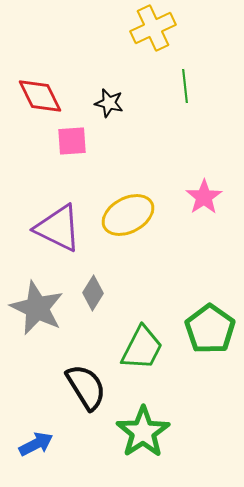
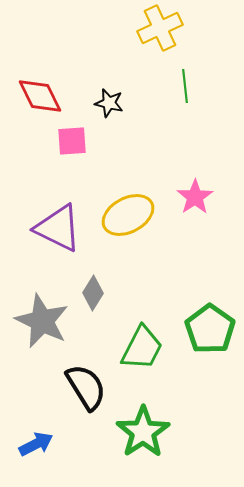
yellow cross: moved 7 px right
pink star: moved 9 px left
gray star: moved 5 px right, 13 px down
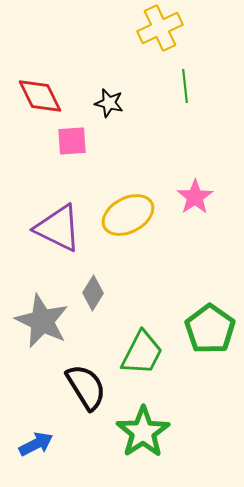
green trapezoid: moved 5 px down
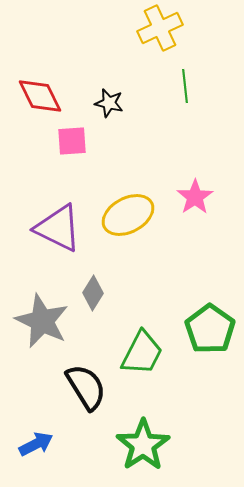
green star: moved 13 px down
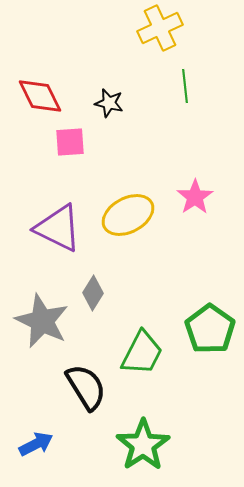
pink square: moved 2 px left, 1 px down
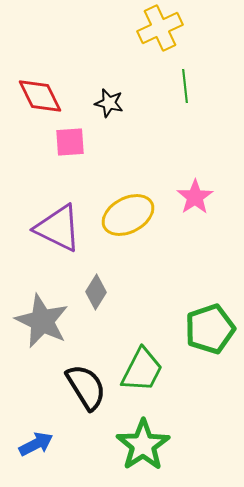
gray diamond: moved 3 px right, 1 px up
green pentagon: rotated 18 degrees clockwise
green trapezoid: moved 17 px down
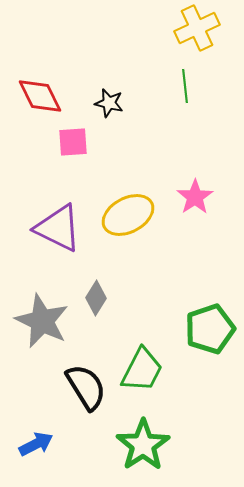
yellow cross: moved 37 px right
pink square: moved 3 px right
gray diamond: moved 6 px down
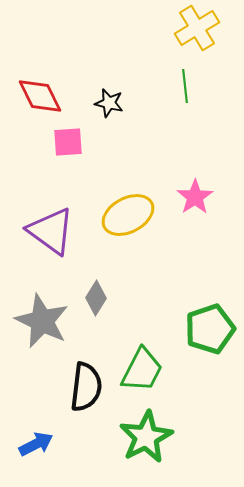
yellow cross: rotated 6 degrees counterclockwise
pink square: moved 5 px left
purple triangle: moved 7 px left, 3 px down; rotated 10 degrees clockwise
black semicircle: rotated 39 degrees clockwise
green star: moved 3 px right, 8 px up; rotated 6 degrees clockwise
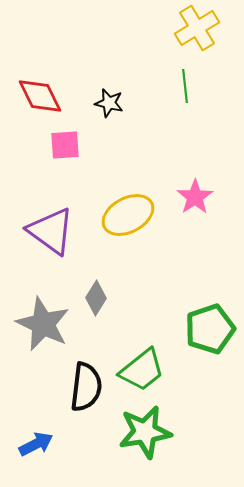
pink square: moved 3 px left, 3 px down
gray star: moved 1 px right, 3 px down
green trapezoid: rotated 24 degrees clockwise
green star: moved 1 px left, 5 px up; rotated 18 degrees clockwise
